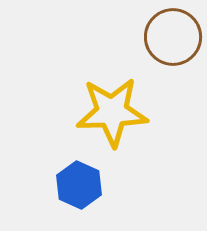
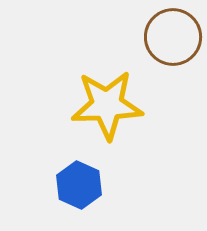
yellow star: moved 5 px left, 7 px up
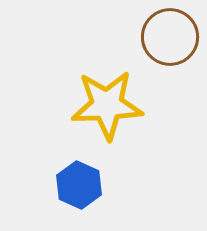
brown circle: moved 3 px left
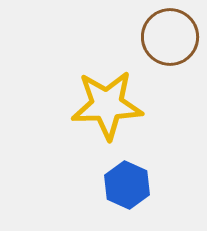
blue hexagon: moved 48 px right
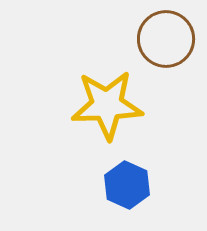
brown circle: moved 4 px left, 2 px down
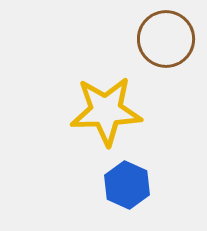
yellow star: moved 1 px left, 6 px down
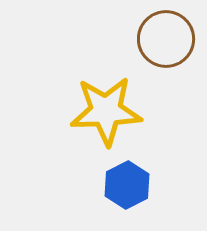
blue hexagon: rotated 9 degrees clockwise
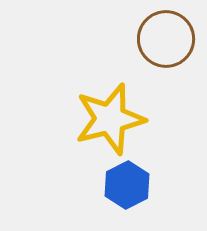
yellow star: moved 4 px right, 8 px down; rotated 12 degrees counterclockwise
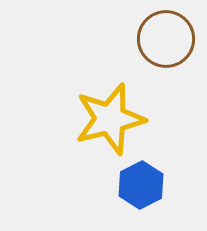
blue hexagon: moved 14 px right
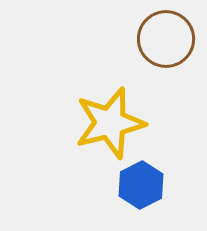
yellow star: moved 4 px down
